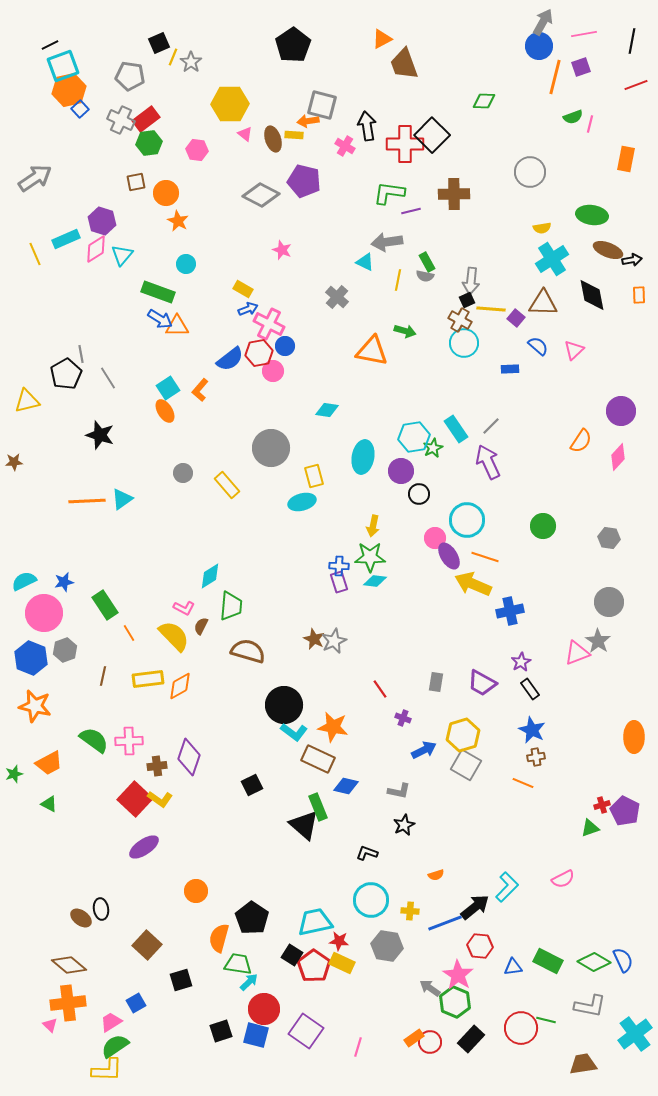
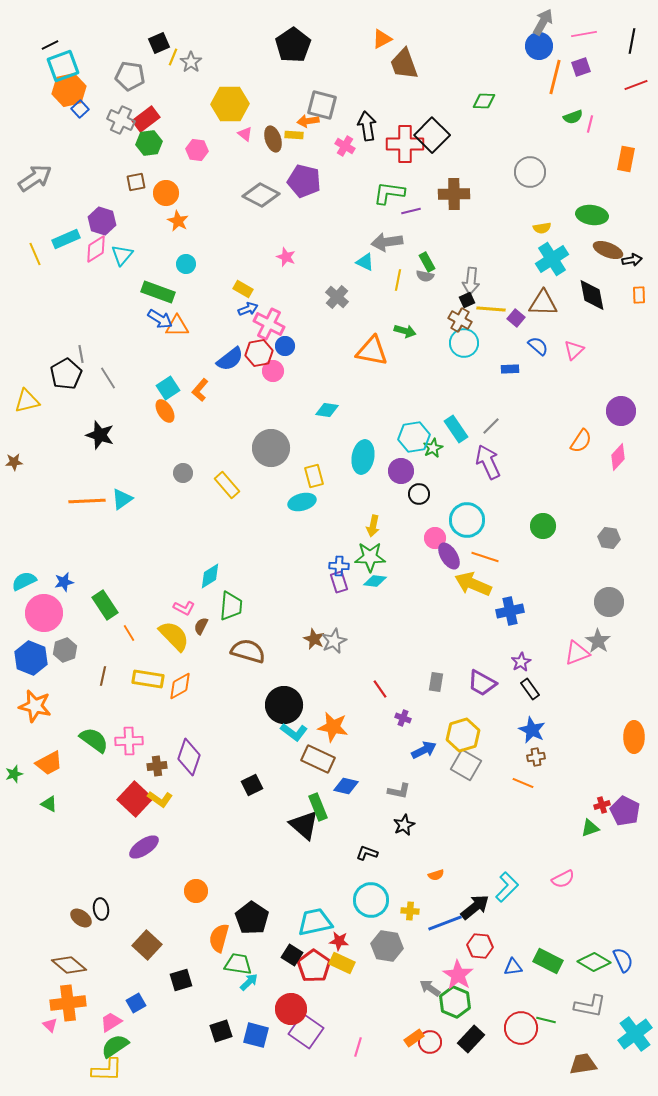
pink star at (282, 250): moved 4 px right, 7 px down
yellow rectangle at (148, 679): rotated 16 degrees clockwise
red circle at (264, 1009): moved 27 px right
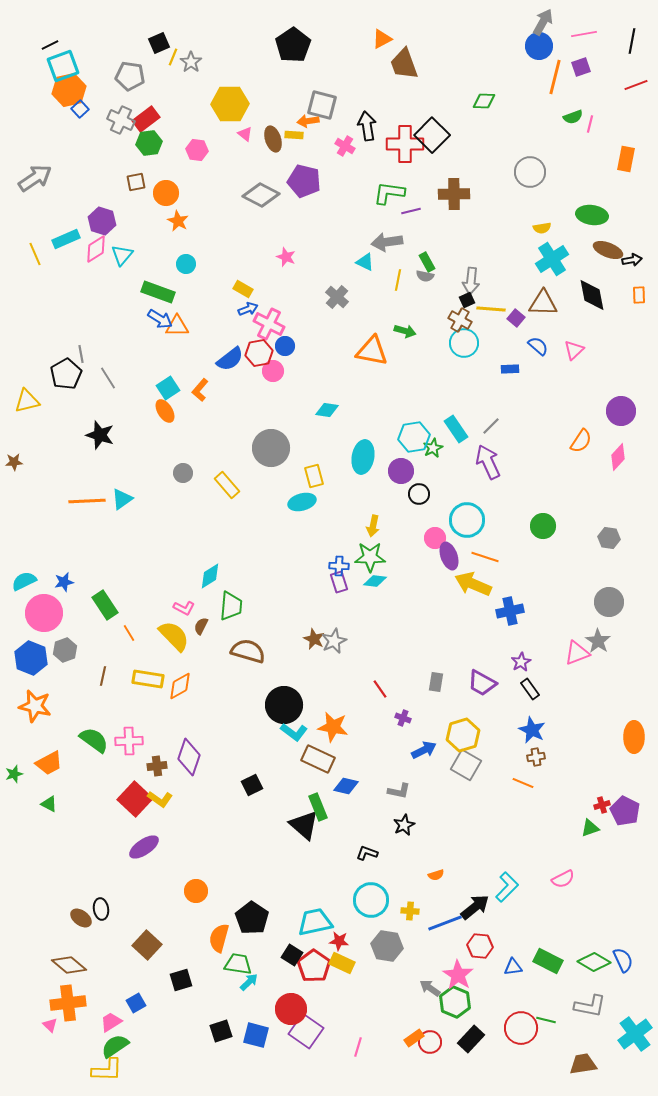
purple ellipse at (449, 556): rotated 12 degrees clockwise
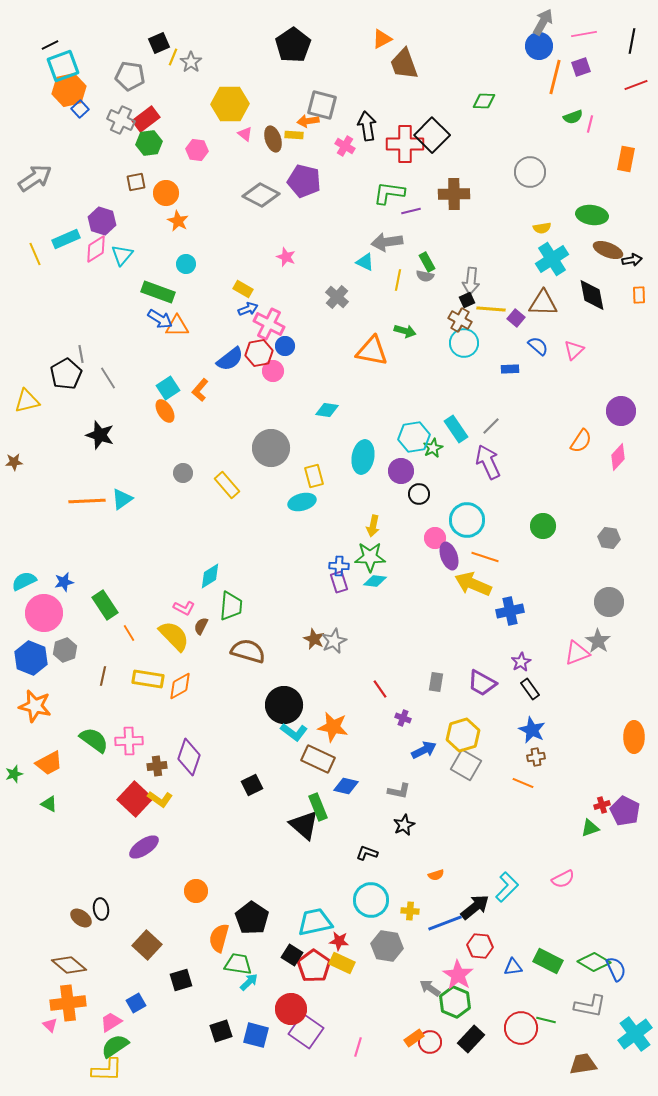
blue semicircle at (623, 960): moved 7 px left, 9 px down
